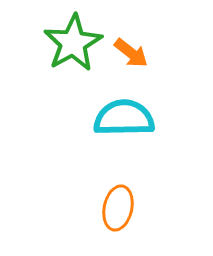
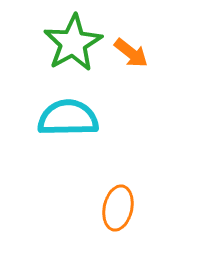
cyan semicircle: moved 56 px left
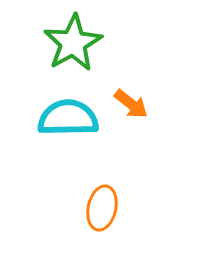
orange arrow: moved 51 px down
orange ellipse: moved 16 px left
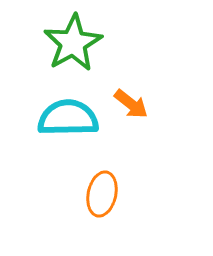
orange ellipse: moved 14 px up
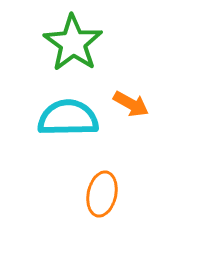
green star: rotated 8 degrees counterclockwise
orange arrow: rotated 9 degrees counterclockwise
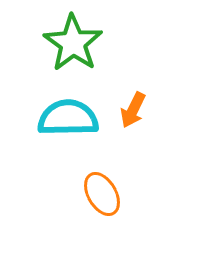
orange arrow: moved 2 px right, 6 px down; rotated 87 degrees clockwise
orange ellipse: rotated 42 degrees counterclockwise
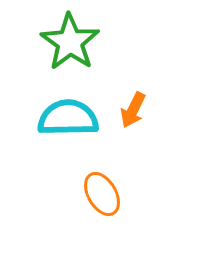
green star: moved 3 px left, 1 px up
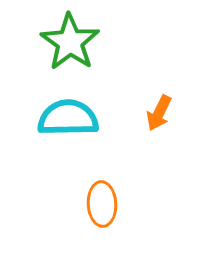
orange arrow: moved 26 px right, 3 px down
orange ellipse: moved 10 px down; rotated 27 degrees clockwise
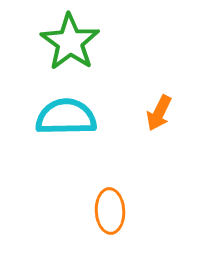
cyan semicircle: moved 2 px left, 1 px up
orange ellipse: moved 8 px right, 7 px down
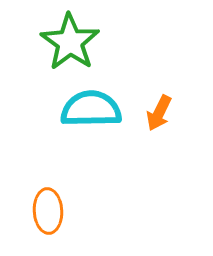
cyan semicircle: moved 25 px right, 8 px up
orange ellipse: moved 62 px left
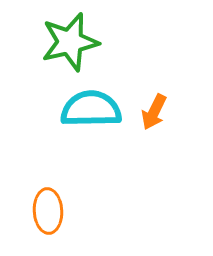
green star: rotated 24 degrees clockwise
orange arrow: moved 5 px left, 1 px up
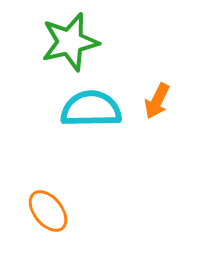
orange arrow: moved 3 px right, 11 px up
orange ellipse: rotated 36 degrees counterclockwise
